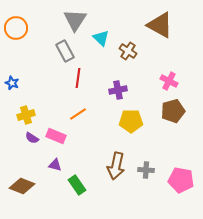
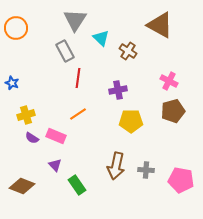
purple triangle: rotated 32 degrees clockwise
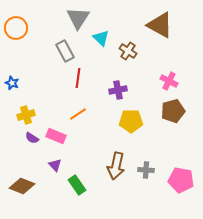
gray triangle: moved 3 px right, 2 px up
